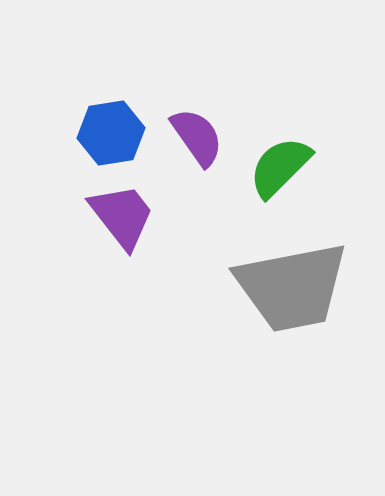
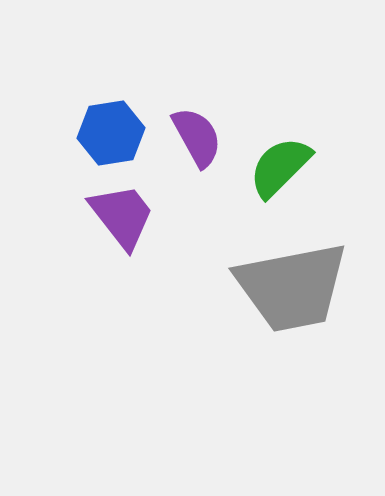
purple semicircle: rotated 6 degrees clockwise
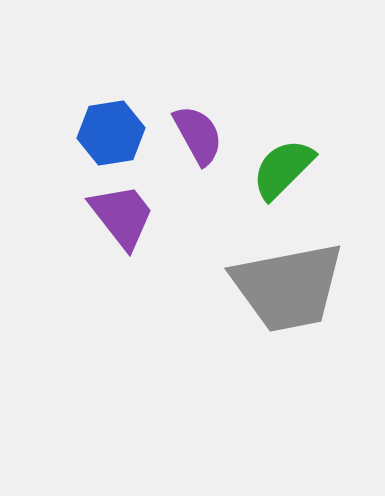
purple semicircle: moved 1 px right, 2 px up
green semicircle: moved 3 px right, 2 px down
gray trapezoid: moved 4 px left
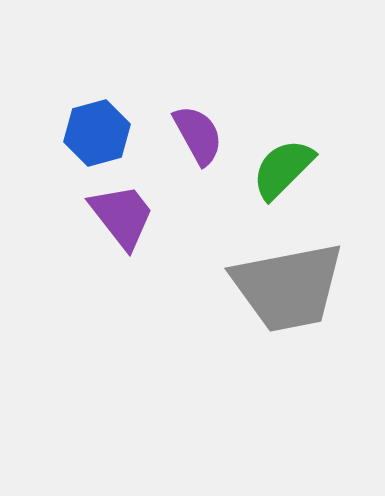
blue hexagon: moved 14 px left; rotated 6 degrees counterclockwise
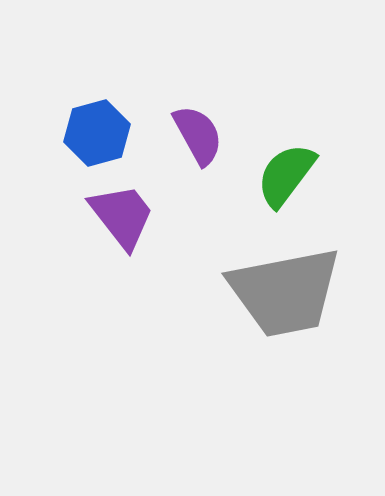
green semicircle: moved 3 px right, 6 px down; rotated 8 degrees counterclockwise
gray trapezoid: moved 3 px left, 5 px down
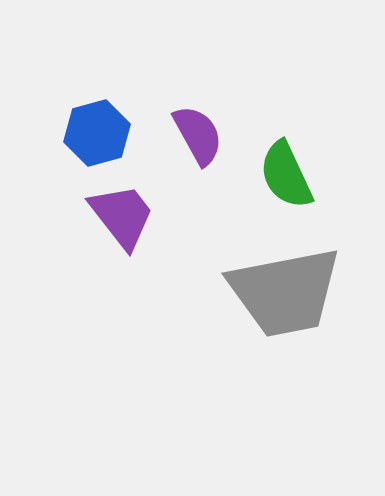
green semicircle: rotated 62 degrees counterclockwise
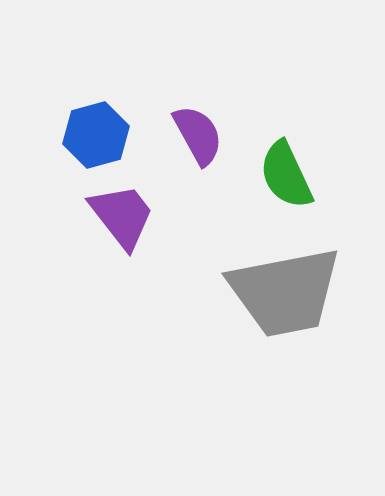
blue hexagon: moved 1 px left, 2 px down
